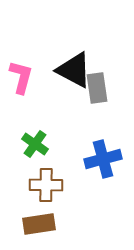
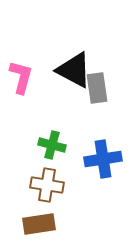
green cross: moved 17 px right, 1 px down; rotated 20 degrees counterclockwise
blue cross: rotated 6 degrees clockwise
brown cross: moved 1 px right; rotated 8 degrees clockwise
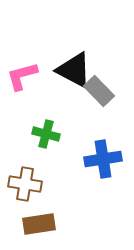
pink L-shape: moved 1 px right, 1 px up; rotated 120 degrees counterclockwise
gray rectangle: moved 2 px right, 3 px down; rotated 36 degrees counterclockwise
green cross: moved 6 px left, 11 px up
brown cross: moved 22 px left, 1 px up
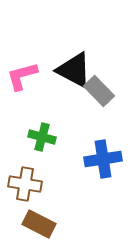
green cross: moved 4 px left, 3 px down
brown rectangle: rotated 36 degrees clockwise
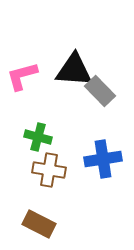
black triangle: rotated 24 degrees counterclockwise
gray rectangle: moved 1 px right
green cross: moved 4 px left
brown cross: moved 24 px right, 14 px up
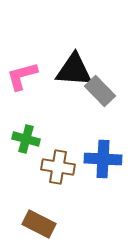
green cross: moved 12 px left, 2 px down
blue cross: rotated 12 degrees clockwise
brown cross: moved 9 px right, 3 px up
